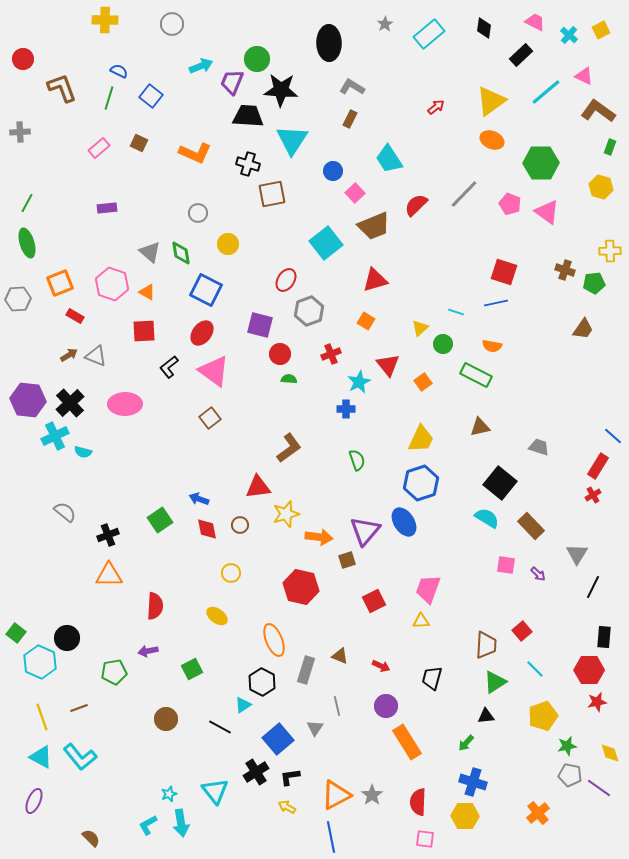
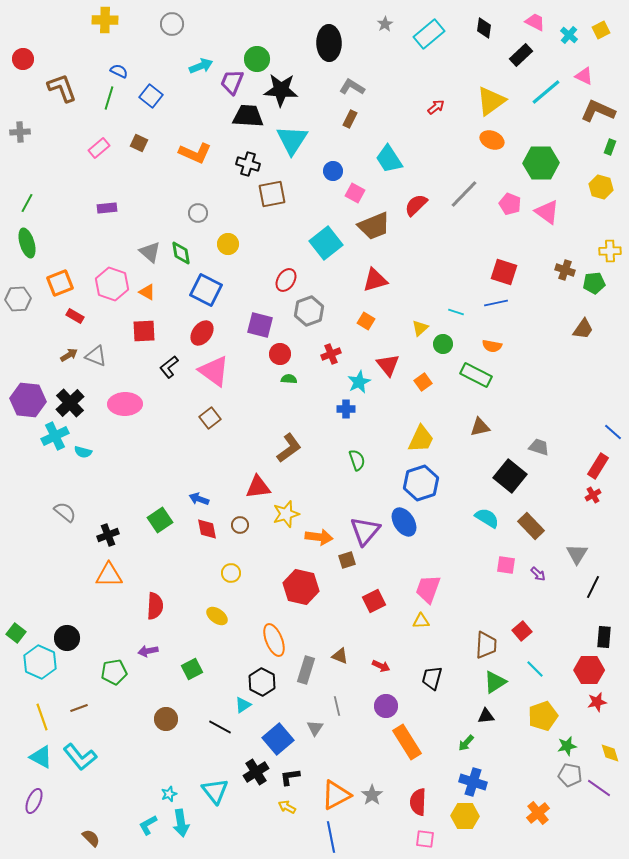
brown L-shape at (598, 111): rotated 12 degrees counterclockwise
pink square at (355, 193): rotated 18 degrees counterclockwise
blue line at (613, 436): moved 4 px up
black square at (500, 483): moved 10 px right, 7 px up
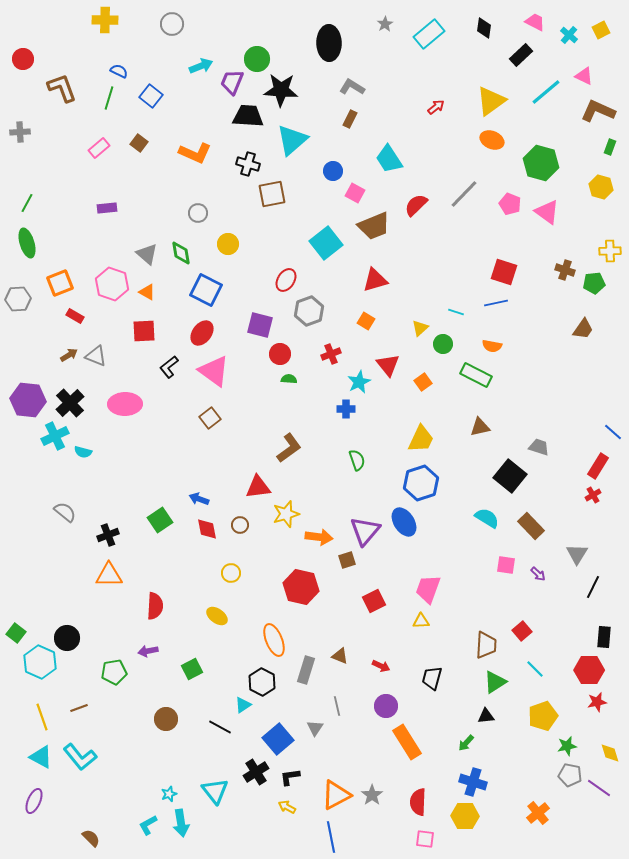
cyan triangle at (292, 140): rotated 16 degrees clockwise
brown square at (139, 143): rotated 12 degrees clockwise
green hexagon at (541, 163): rotated 16 degrees clockwise
gray triangle at (150, 252): moved 3 px left, 2 px down
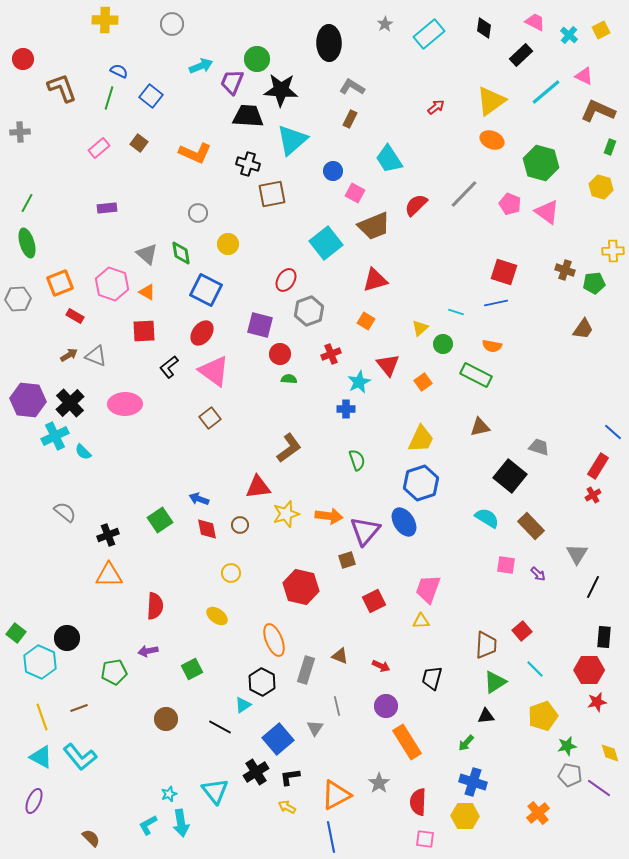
yellow cross at (610, 251): moved 3 px right
cyan semicircle at (83, 452): rotated 30 degrees clockwise
orange arrow at (319, 537): moved 10 px right, 21 px up
gray star at (372, 795): moved 7 px right, 12 px up
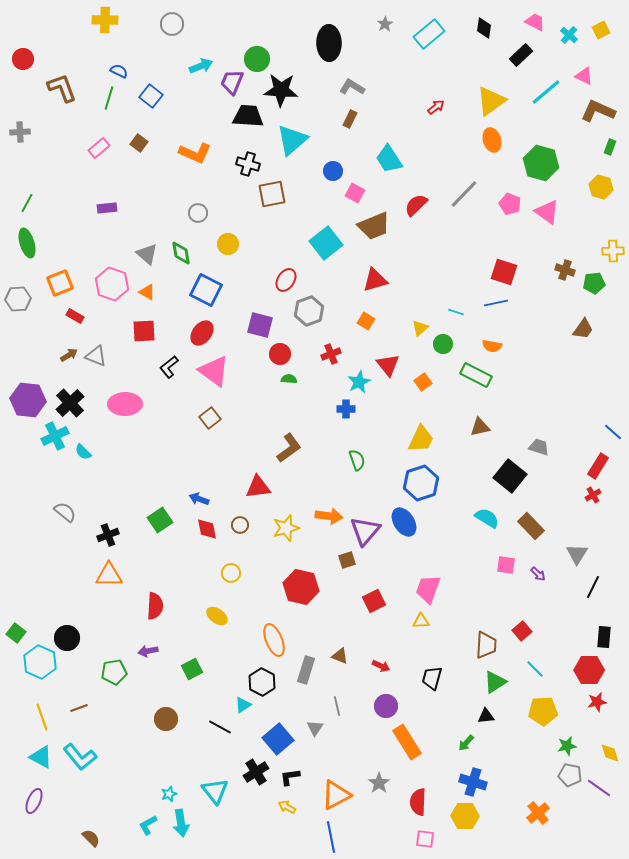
orange ellipse at (492, 140): rotated 50 degrees clockwise
yellow star at (286, 514): moved 14 px down
yellow pentagon at (543, 716): moved 5 px up; rotated 16 degrees clockwise
